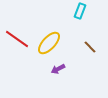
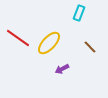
cyan rectangle: moved 1 px left, 2 px down
red line: moved 1 px right, 1 px up
purple arrow: moved 4 px right
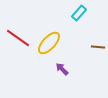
cyan rectangle: rotated 21 degrees clockwise
brown line: moved 8 px right; rotated 40 degrees counterclockwise
purple arrow: rotated 72 degrees clockwise
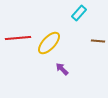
red line: rotated 40 degrees counterclockwise
brown line: moved 6 px up
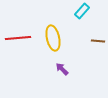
cyan rectangle: moved 3 px right, 2 px up
yellow ellipse: moved 4 px right, 5 px up; rotated 55 degrees counterclockwise
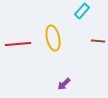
red line: moved 6 px down
purple arrow: moved 2 px right, 15 px down; rotated 88 degrees counterclockwise
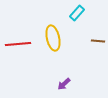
cyan rectangle: moved 5 px left, 2 px down
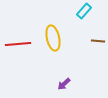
cyan rectangle: moved 7 px right, 2 px up
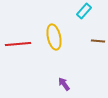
yellow ellipse: moved 1 px right, 1 px up
purple arrow: rotated 96 degrees clockwise
